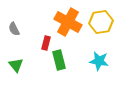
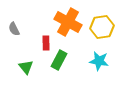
yellow hexagon: moved 1 px right, 5 px down
red rectangle: rotated 16 degrees counterclockwise
green rectangle: rotated 42 degrees clockwise
green triangle: moved 10 px right, 2 px down
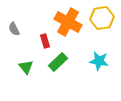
yellow hexagon: moved 9 px up
red rectangle: moved 1 px left, 2 px up; rotated 16 degrees counterclockwise
green rectangle: moved 1 px left, 2 px down; rotated 18 degrees clockwise
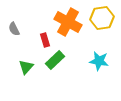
red rectangle: moved 1 px up
green rectangle: moved 3 px left, 2 px up
green triangle: rotated 21 degrees clockwise
